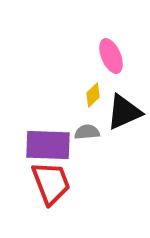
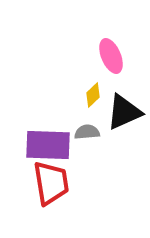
red trapezoid: rotated 12 degrees clockwise
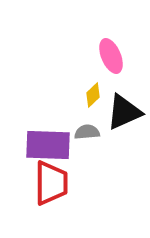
red trapezoid: rotated 9 degrees clockwise
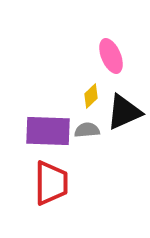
yellow diamond: moved 2 px left, 1 px down
gray semicircle: moved 2 px up
purple rectangle: moved 14 px up
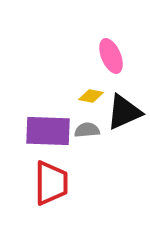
yellow diamond: rotated 55 degrees clockwise
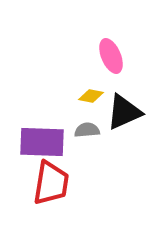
purple rectangle: moved 6 px left, 11 px down
red trapezoid: rotated 9 degrees clockwise
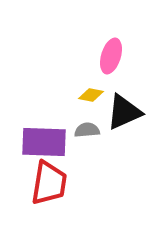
pink ellipse: rotated 40 degrees clockwise
yellow diamond: moved 1 px up
purple rectangle: moved 2 px right
red trapezoid: moved 2 px left
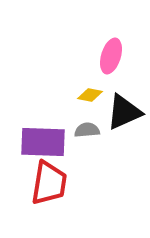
yellow diamond: moved 1 px left
purple rectangle: moved 1 px left
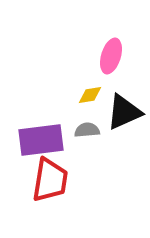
yellow diamond: rotated 20 degrees counterclockwise
purple rectangle: moved 2 px left, 2 px up; rotated 9 degrees counterclockwise
red trapezoid: moved 1 px right, 3 px up
